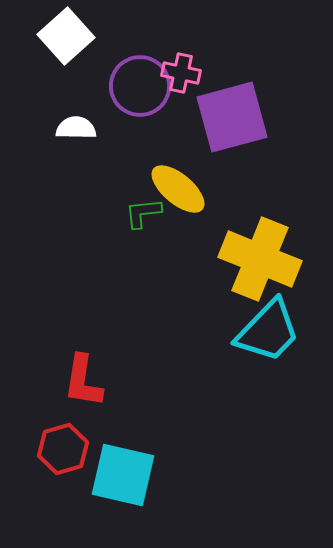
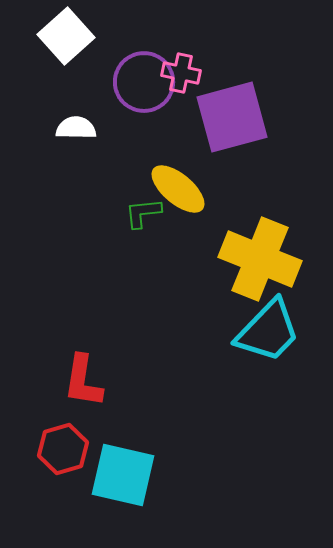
purple circle: moved 4 px right, 4 px up
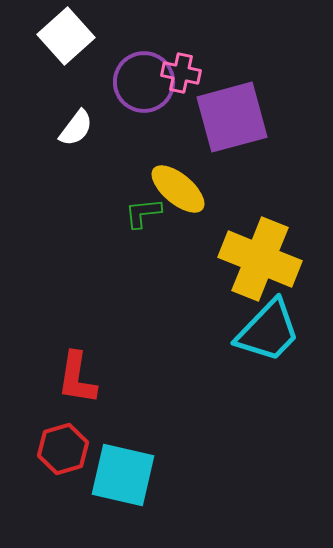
white semicircle: rotated 126 degrees clockwise
red L-shape: moved 6 px left, 3 px up
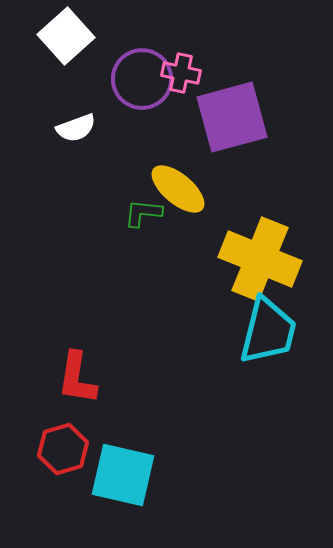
purple circle: moved 2 px left, 3 px up
white semicircle: rotated 33 degrees clockwise
green L-shape: rotated 12 degrees clockwise
cyan trapezoid: rotated 30 degrees counterclockwise
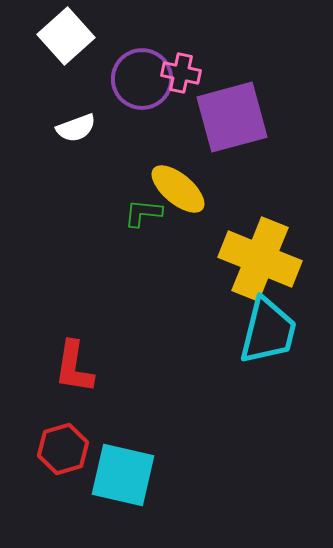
red L-shape: moved 3 px left, 11 px up
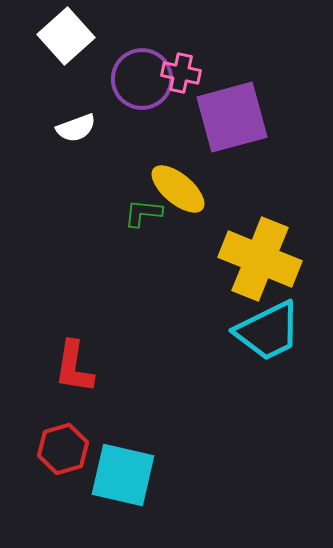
cyan trapezoid: rotated 50 degrees clockwise
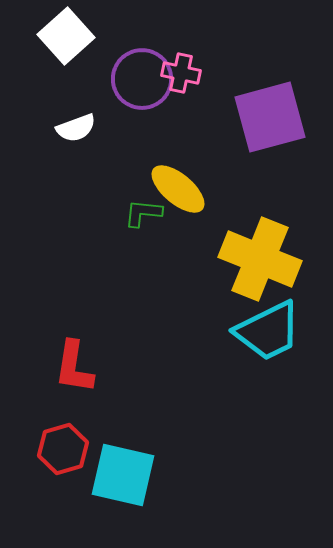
purple square: moved 38 px right
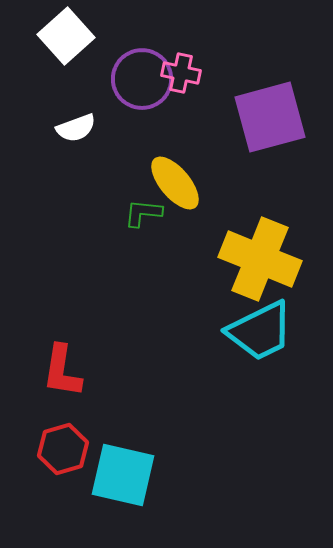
yellow ellipse: moved 3 px left, 6 px up; rotated 10 degrees clockwise
cyan trapezoid: moved 8 px left
red L-shape: moved 12 px left, 4 px down
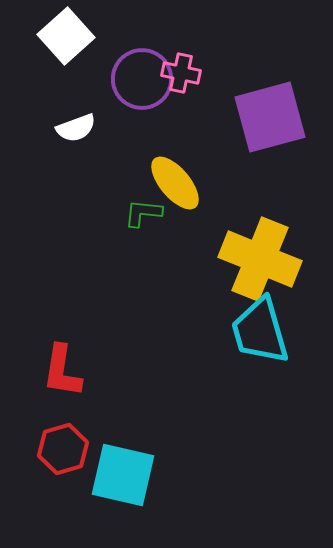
cyan trapezoid: rotated 100 degrees clockwise
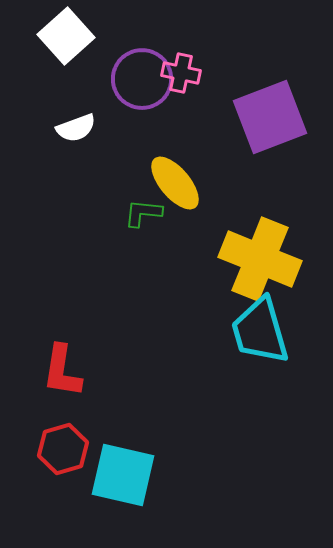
purple square: rotated 6 degrees counterclockwise
